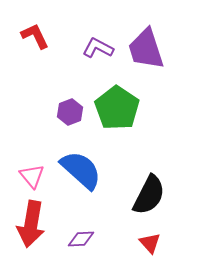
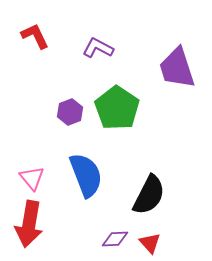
purple trapezoid: moved 31 px right, 19 px down
blue semicircle: moved 5 px right, 5 px down; rotated 27 degrees clockwise
pink triangle: moved 2 px down
red arrow: moved 2 px left
purple diamond: moved 34 px right
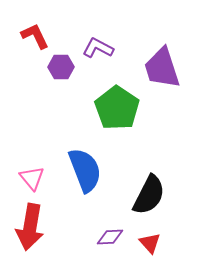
purple trapezoid: moved 15 px left
purple hexagon: moved 9 px left, 45 px up; rotated 20 degrees clockwise
blue semicircle: moved 1 px left, 5 px up
red arrow: moved 1 px right, 3 px down
purple diamond: moved 5 px left, 2 px up
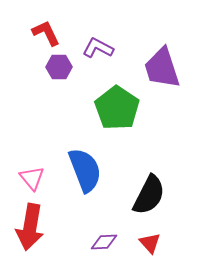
red L-shape: moved 11 px right, 3 px up
purple hexagon: moved 2 px left
purple diamond: moved 6 px left, 5 px down
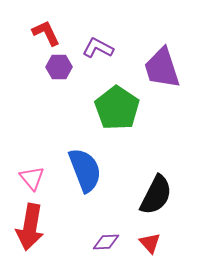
black semicircle: moved 7 px right
purple diamond: moved 2 px right
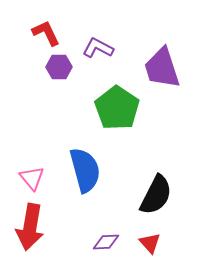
blue semicircle: rotated 6 degrees clockwise
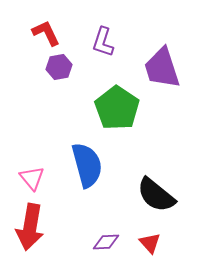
purple L-shape: moved 5 px right, 6 px up; rotated 100 degrees counterclockwise
purple hexagon: rotated 10 degrees counterclockwise
blue semicircle: moved 2 px right, 5 px up
black semicircle: rotated 102 degrees clockwise
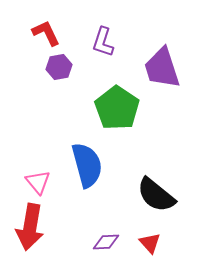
pink triangle: moved 6 px right, 4 px down
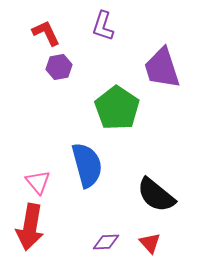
purple L-shape: moved 16 px up
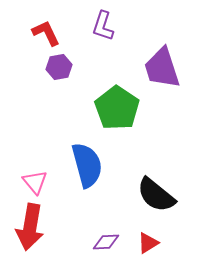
pink triangle: moved 3 px left
red triangle: moved 2 px left; rotated 40 degrees clockwise
